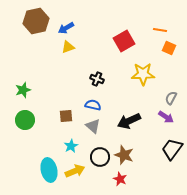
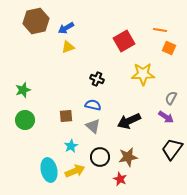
brown star: moved 4 px right, 2 px down; rotated 30 degrees counterclockwise
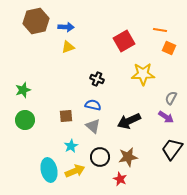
blue arrow: moved 1 px up; rotated 147 degrees counterclockwise
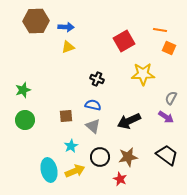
brown hexagon: rotated 10 degrees clockwise
black trapezoid: moved 5 px left, 6 px down; rotated 90 degrees clockwise
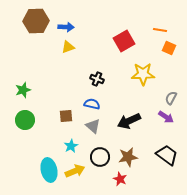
blue semicircle: moved 1 px left, 1 px up
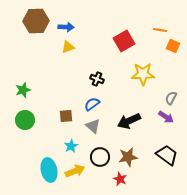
orange square: moved 4 px right, 2 px up
blue semicircle: rotated 49 degrees counterclockwise
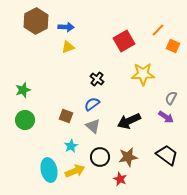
brown hexagon: rotated 25 degrees counterclockwise
orange line: moved 2 px left; rotated 56 degrees counterclockwise
black cross: rotated 16 degrees clockwise
brown square: rotated 24 degrees clockwise
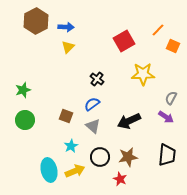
yellow triangle: rotated 24 degrees counterclockwise
black trapezoid: rotated 60 degrees clockwise
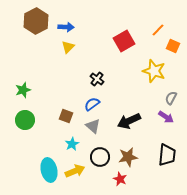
yellow star: moved 11 px right, 3 px up; rotated 20 degrees clockwise
cyan star: moved 1 px right, 2 px up
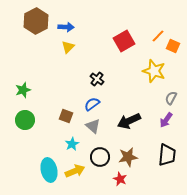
orange line: moved 6 px down
purple arrow: moved 3 px down; rotated 91 degrees clockwise
